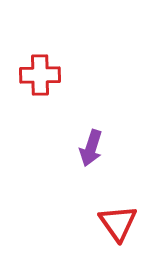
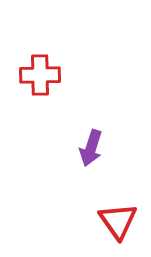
red triangle: moved 2 px up
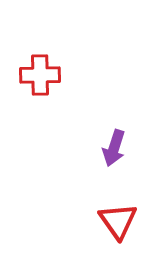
purple arrow: moved 23 px right
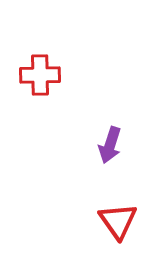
purple arrow: moved 4 px left, 3 px up
